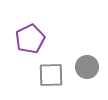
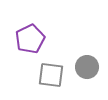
gray square: rotated 8 degrees clockwise
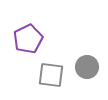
purple pentagon: moved 2 px left
